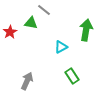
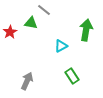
cyan triangle: moved 1 px up
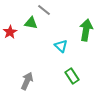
cyan triangle: rotated 48 degrees counterclockwise
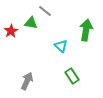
gray line: moved 1 px right, 1 px down
red star: moved 1 px right, 1 px up
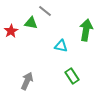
cyan triangle: rotated 32 degrees counterclockwise
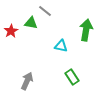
green rectangle: moved 1 px down
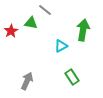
gray line: moved 1 px up
green arrow: moved 3 px left
cyan triangle: rotated 40 degrees counterclockwise
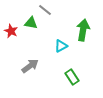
red star: rotated 16 degrees counterclockwise
gray arrow: moved 3 px right, 15 px up; rotated 30 degrees clockwise
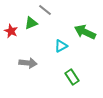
green triangle: rotated 32 degrees counterclockwise
green arrow: moved 2 px right, 2 px down; rotated 75 degrees counterclockwise
gray arrow: moved 2 px left, 3 px up; rotated 42 degrees clockwise
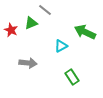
red star: moved 1 px up
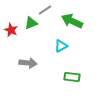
gray line: rotated 72 degrees counterclockwise
green arrow: moved 13 px left, 11 px up
green rectangle: rotated 49 degrees counterclockwise
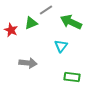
gray line: moved 1 px right
green arrow: moved 1 px left, 1 px down
cyan triangle: rotated 24 degrees counterclockwise
